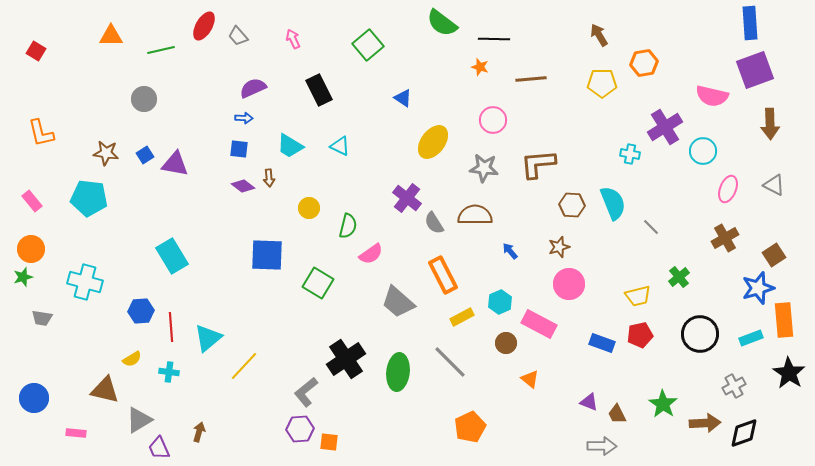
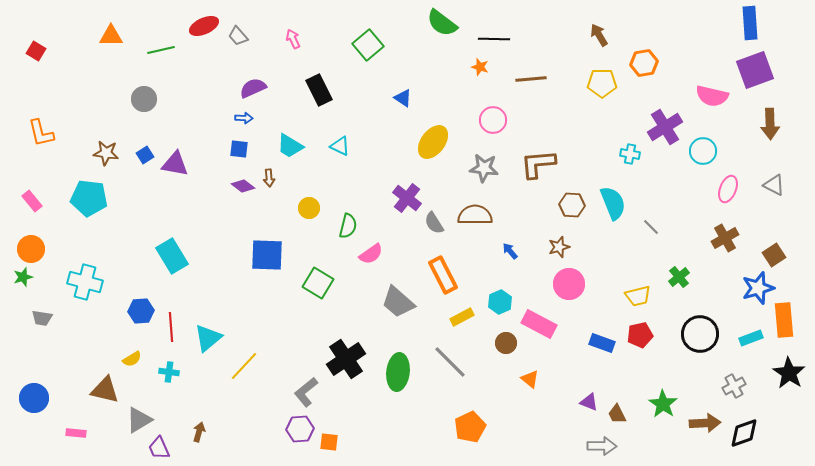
red ellipse at (204, 26): rotated 36 degrees clockwise
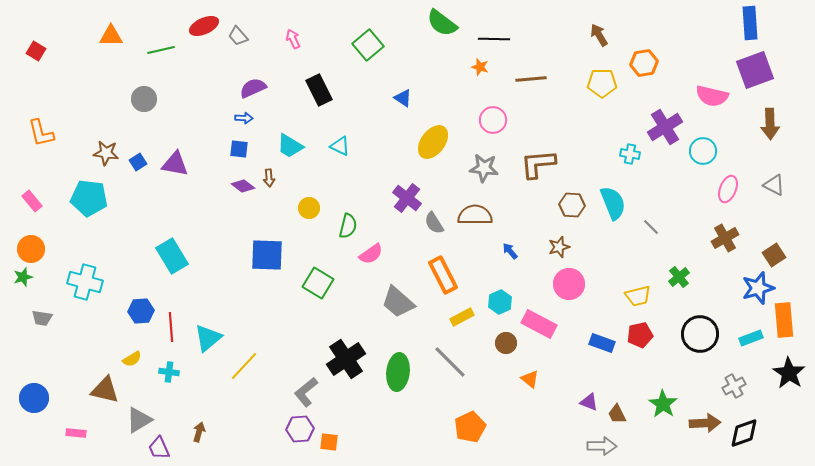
blue square at (145, 155): moved 7 px left, 7 px down
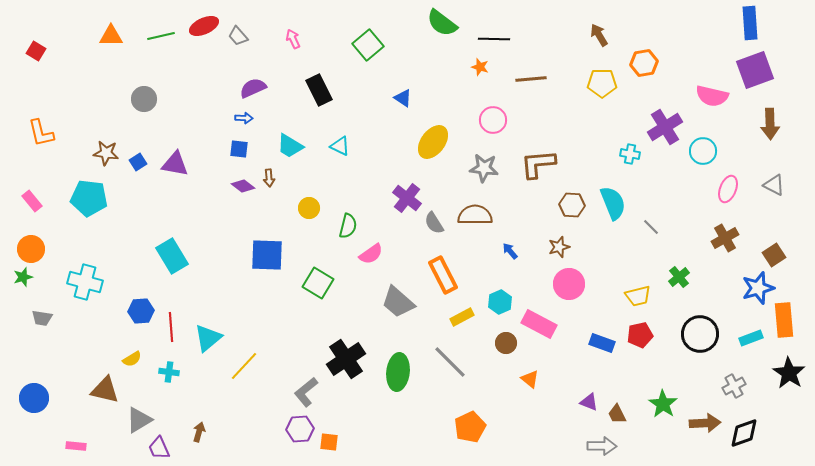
green line at (161, 50): moved 14 px up
pink rectangle at (76, 433): moved 13 px down
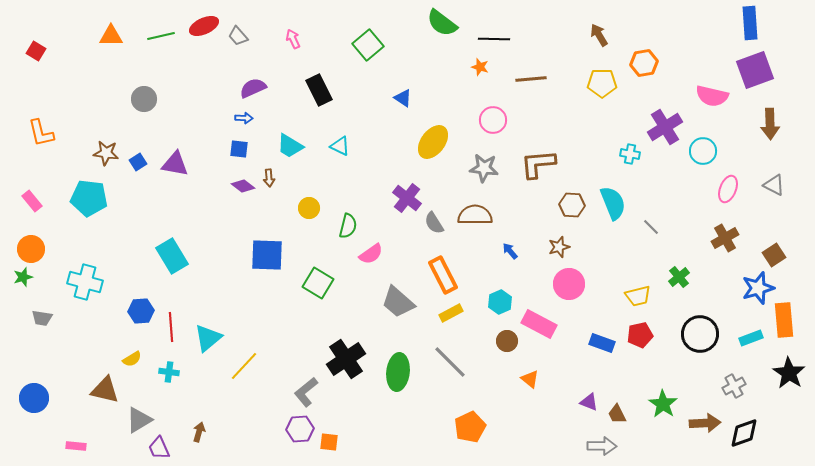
yellow rectangle at (462, 317): moved 11 px left, 4 px up
brown circle at (506, 343): moved 1 px right, 2 px up
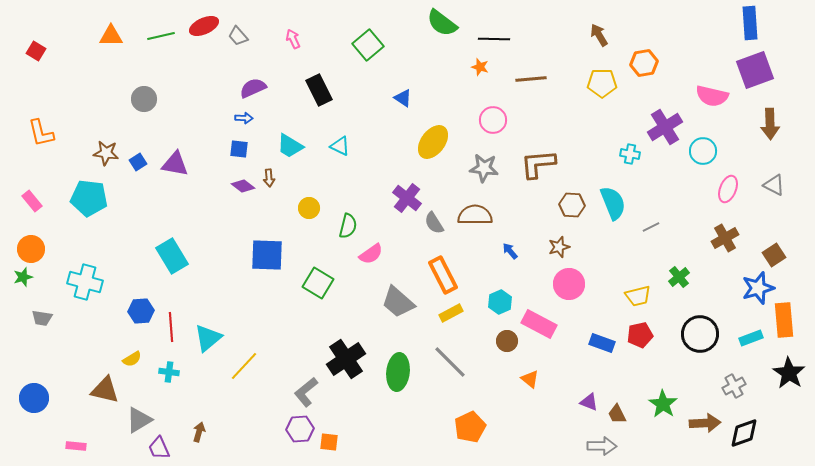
gray line at (651, 227): rotated 72 degrees counterclockwise
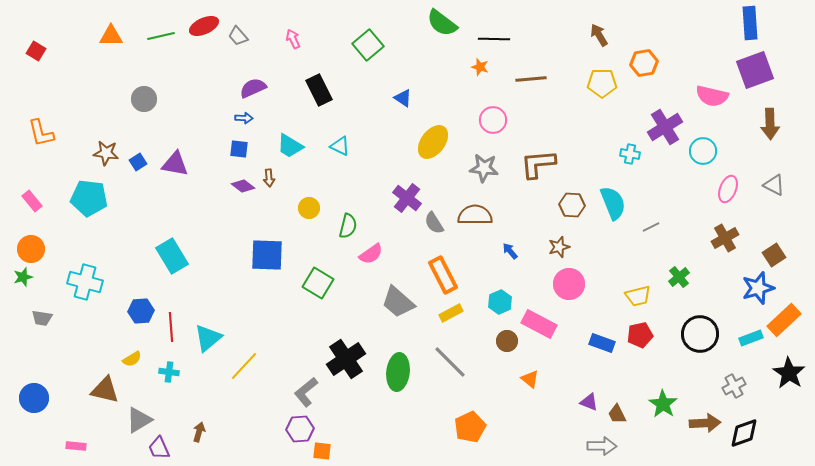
orange rectangle at (784, 320): rotated 52 degrees clockwise
orange square at (329, 442): moved 7 px left, 9 px down
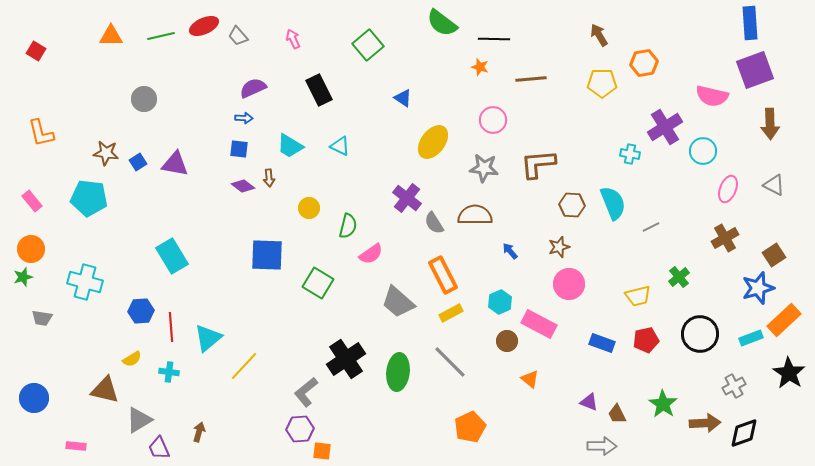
red pentagon at (640, 335): moved 6 px right, 5 px down
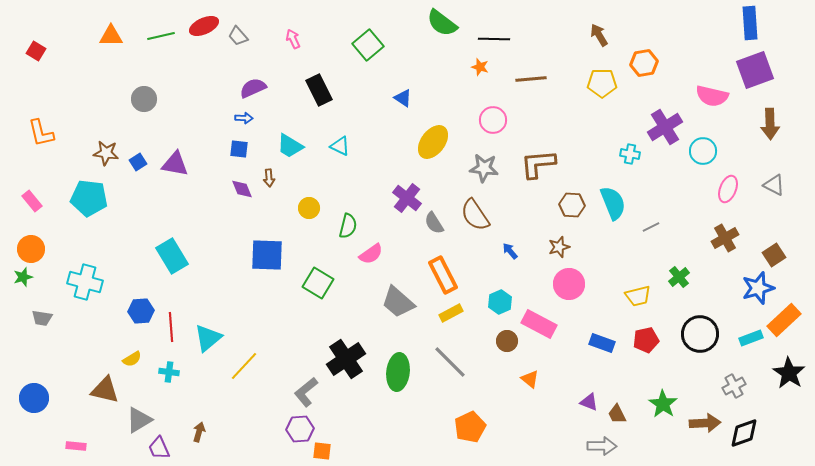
purple diamond at (243, 186): moved 1 px left, 3 px down; rotated 30 degrees clockwise
brown semicircle at (475, 215): rotated 124 degrees counterclockwise
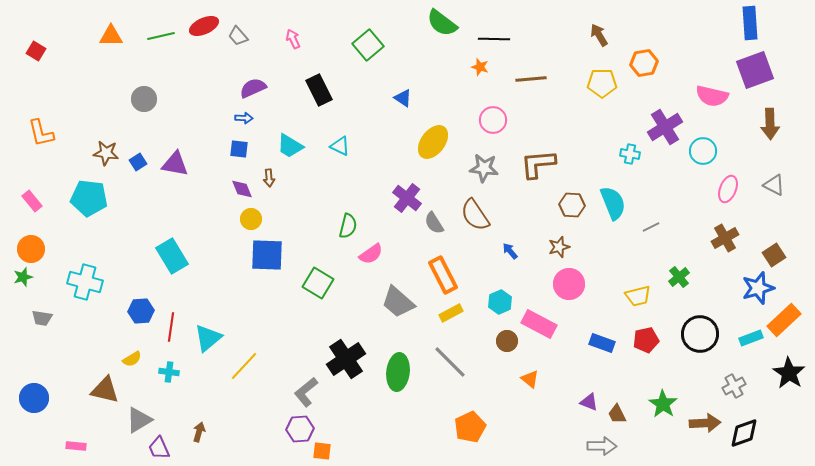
yellow circle at (309, 208): moved 58 px left, 11 px down
red line at (171, 327): rotated 12 degrees clockwise
